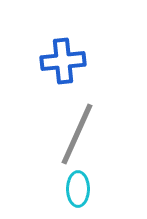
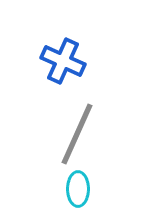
blue cross: rotated 30 degrees clockwise
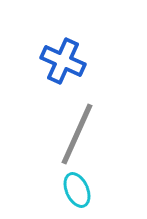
cyan ellipse: moved 1 px left, 1 px down; rotated 24 degrees counterclockwise
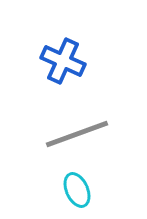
gray line: rotated 46 degrees clockwise
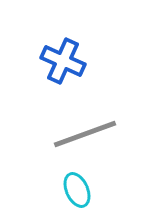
gray line: moved 8 px right
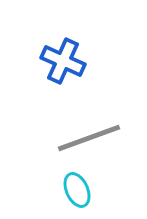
gray line: moved 4 px right, 4 px down
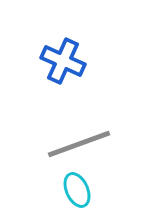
gray line: moved 10 px left, 6 px down
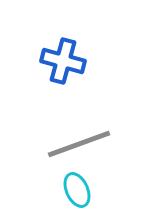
blue cross: rotated 9 degrees counterclockwise
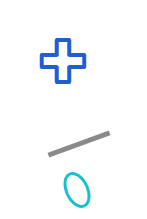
blue cross: rotated 15 degrees counterclockwise
